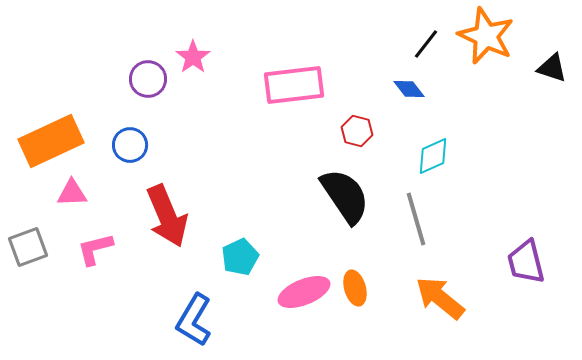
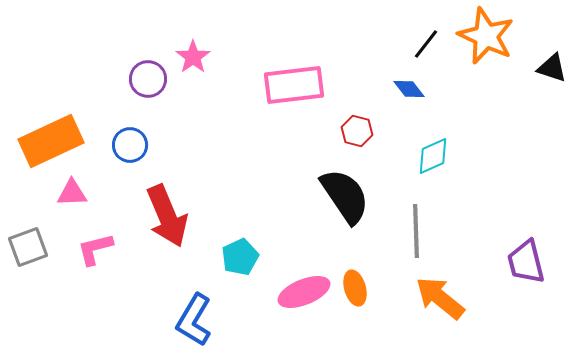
gray line: moved 12 px down; rotated 14 degrees clockwise
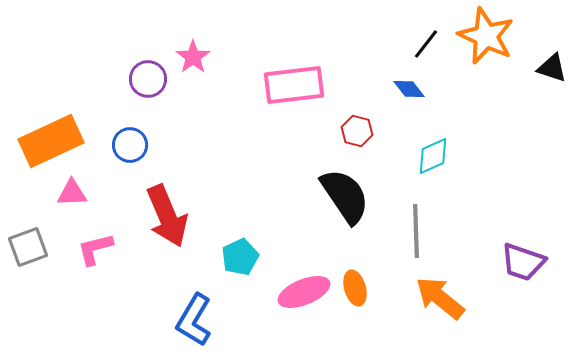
purple trapezoid: moved 3 px left; rotated 57 degrees counterclockwise
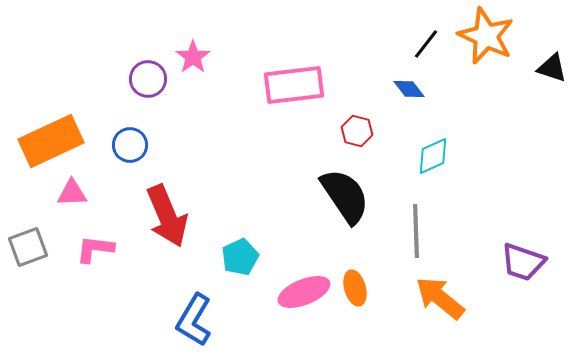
pink L-shape: rotated 21 degrees clockwise
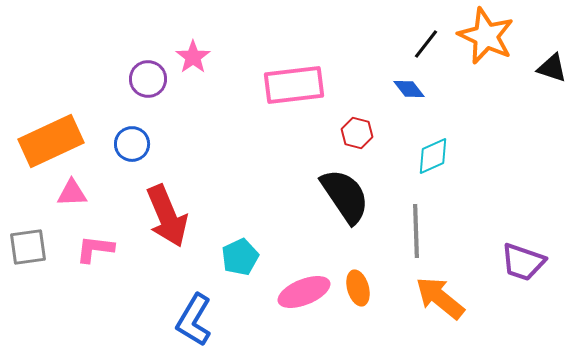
red hexagon: moved 2 px down
blue circle: moved 2 px right, 1 px up
gray square: rotated 12 degrees clockwise
orange ellipse: moved 3 px right
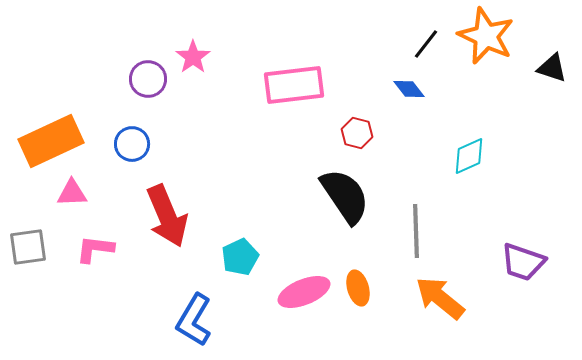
cyan diamond: moved 36 px right
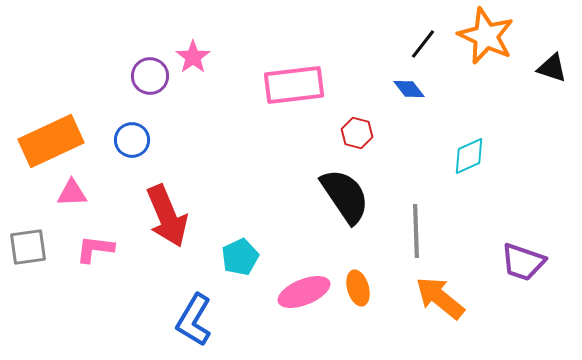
black line: moved 3 px left
purple circle: moved 2 px right, 3 px up
blue circle: moved 4 px up
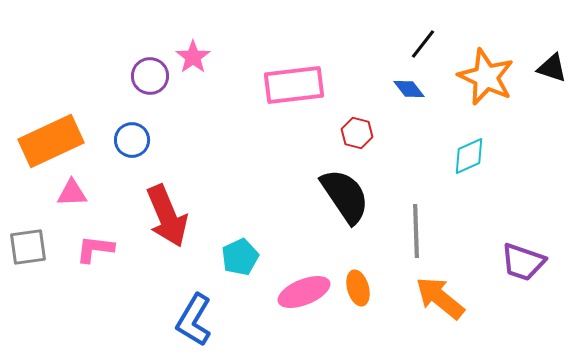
orange star: moved 41 px down
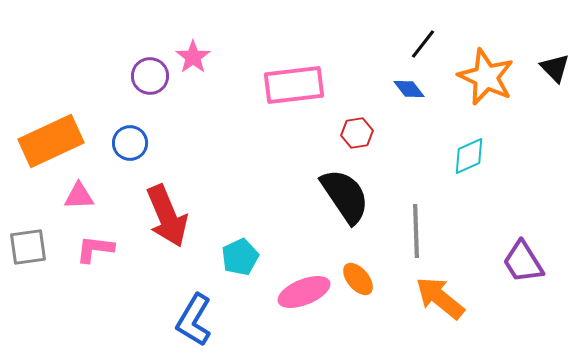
black triangle: moved 3 px right; rotated 28 degrees clockwise
red hexagon: rotated 24 degrees counterclockwise
blue circle: moved 2 px left, 3 px down
pink triangle: moved 7 px right, 3 px down
purple trapezoid: rotated 39 degrees clockwise
orange ellipse: moved 9 px up; rotated 24 degrees counterclockwise
